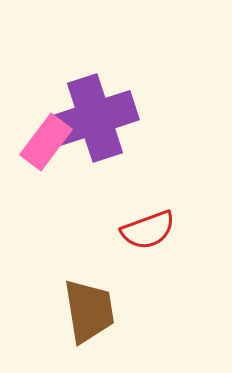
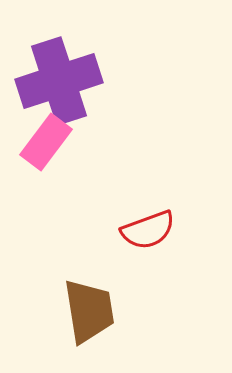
purple cross: moved 36 px left, 37 px up
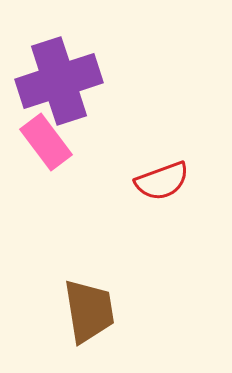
pink rectangle: rotated 74 degrees counterclockwise
red semicircle: moved 14 px right, 49 px up
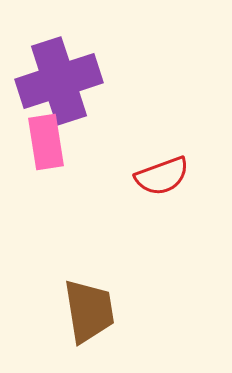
pink rectangle: rotated 28 degrees clockwise
red semicircle: moved 5 px up
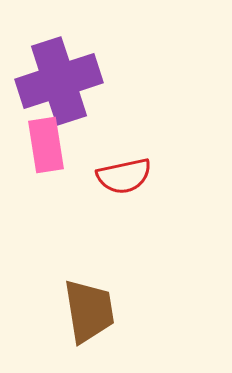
pink rectangle: moved 3 px down
red semicircle: moved 38 px left; rotated 8 degrees clockwise
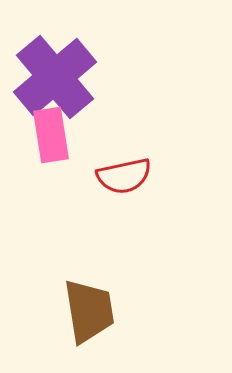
purple cross: moved 4 px left, 4 px up; rotated 22 degrees counterclockwise
pink rectangle: moved 5 px right, 10 px up
